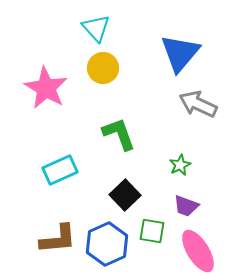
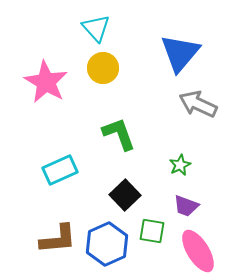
pink star: moved 6 px up
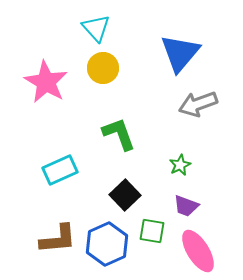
gray arrow: rotated 45 degrees counterclockwise
